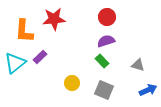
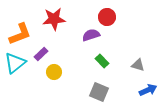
orange L-shape: moved 4 px left, 3 px down; rotated 115 degrees counterclockwise
purple semicircle: moved 15 px left, 6 px up
purple rectangle: moved 1 px right, 3 px up
yellow circle: moved 18 px left, 11 px up
gray square: moved 5 px left, 2 px down
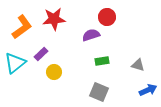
orange L-shape: moved 2 px right, 7 px up; rotated 15 degrees counterclockwise
green rectangle: rotated 56 degrees counterclockwise
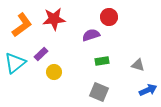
red circle: moved 2 px right
orange L-shape: moved 2 px up
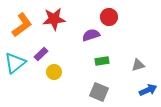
gray triangle: rotated 32 degrees counterclockwise
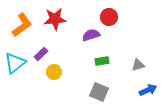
red star: moved 1 px right
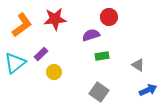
green rectangle: moved 5 px up
gray triangle: rotated 48 degrees clockwise
gray square: rotated 12 degrees clockwise
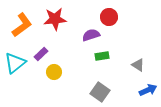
gray square: moved 1 px right
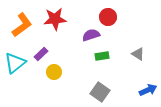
red circle: moved 1 px left
gray triangle: moved 11 px up
